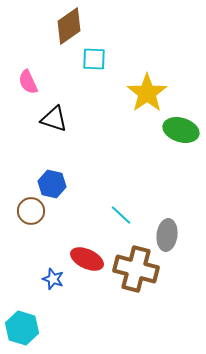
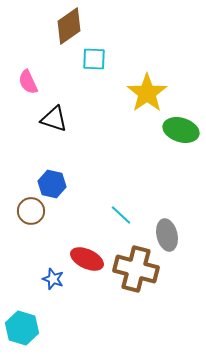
gray ellipse: rotated 20 degrees counterclockwise
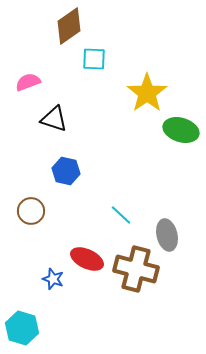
pink semicircle: rotated 95 degrees clockwise
blue hexagon: moved 14 px right, 13 px up
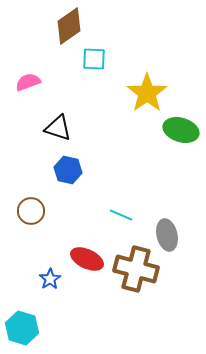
black triangle: moved 4 px right, 9 px down
blue hexagon: moved 2 px right, 1 px up
cyan line: rotated 20 degrees counterclockwise
blue star: moved 3 px left; rotated 20 degrees clockwise
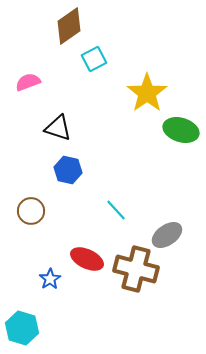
cyan square: rotated 30 degrees counterclockwise
cyan line: moved 5 px left, 5 px up; rotated 25 degrees clockwise
gray ellipse: rotated 68 degrees clockwise
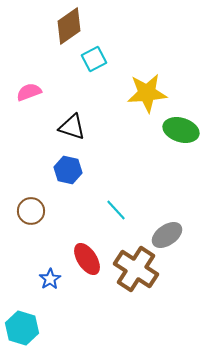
pink semicircle: moved 1 px right, 10 px down
yellow star: rotated 30 degrees clockwise
black triangle: moved 14 px right, 1 px up
red ellipse: rotated 32 degrees clockwise
brown cross: rotated 18 degrees clockwise
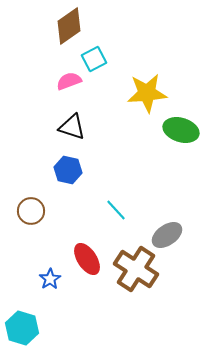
pink semicircle: moved 40 px right, 11 px up
